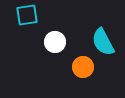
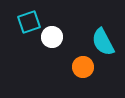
cyan square: moved 2 px right, 7 px down; rotated 10 degrees counterclockwise
white circle: moved 3 px left, 5 px up
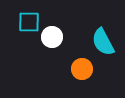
cyan square: rotated 20 degrees clockwise
orange circle: moved 1 px left, 2 px down
